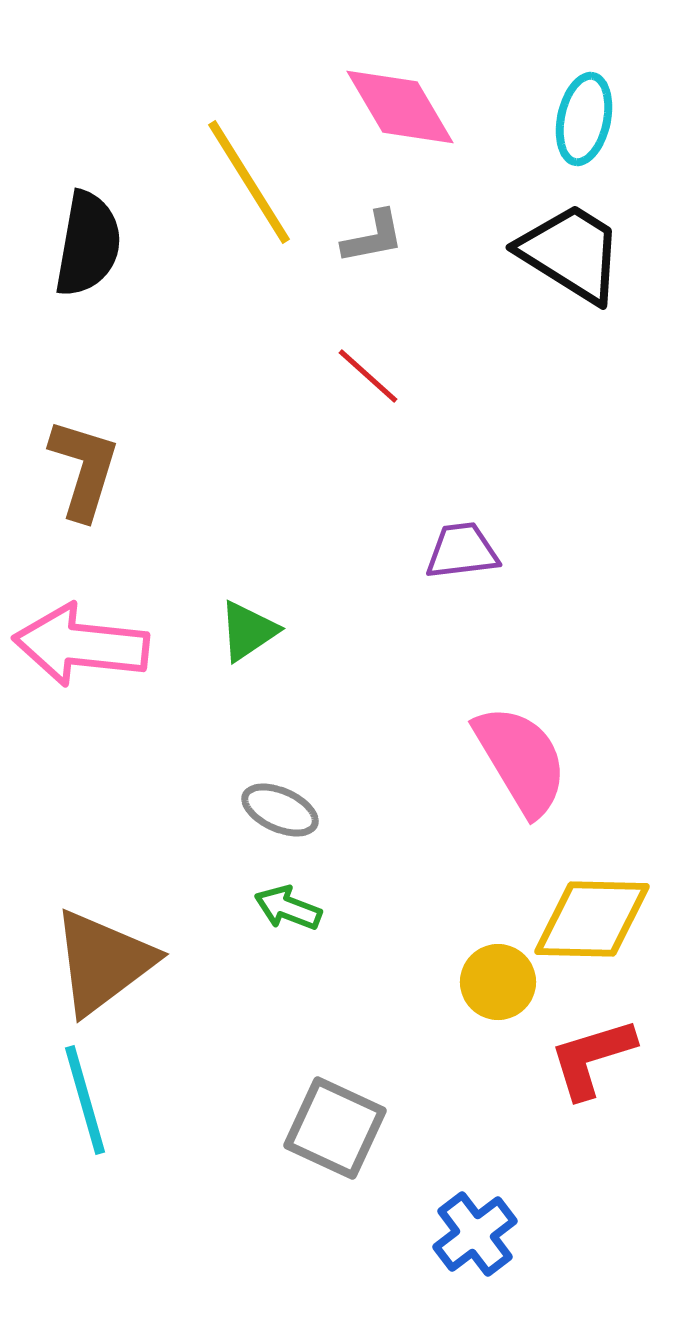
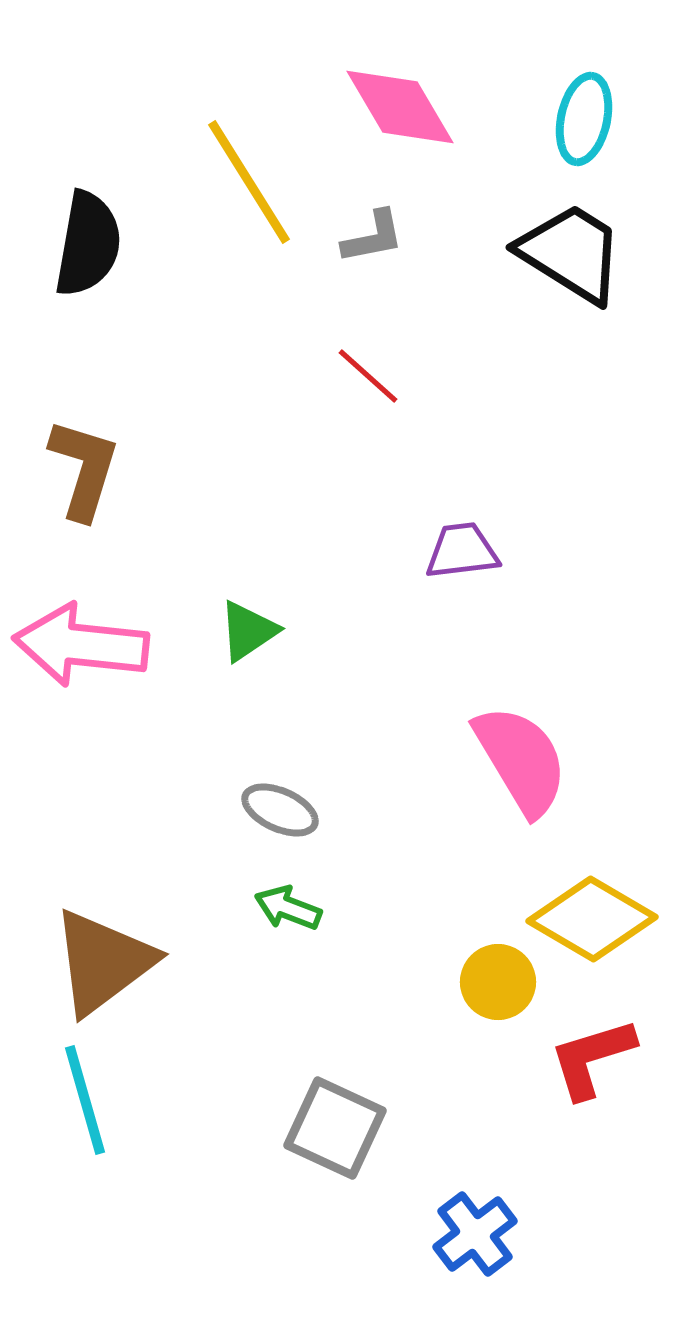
yellow diamond: rotated 29 degrees clockwise
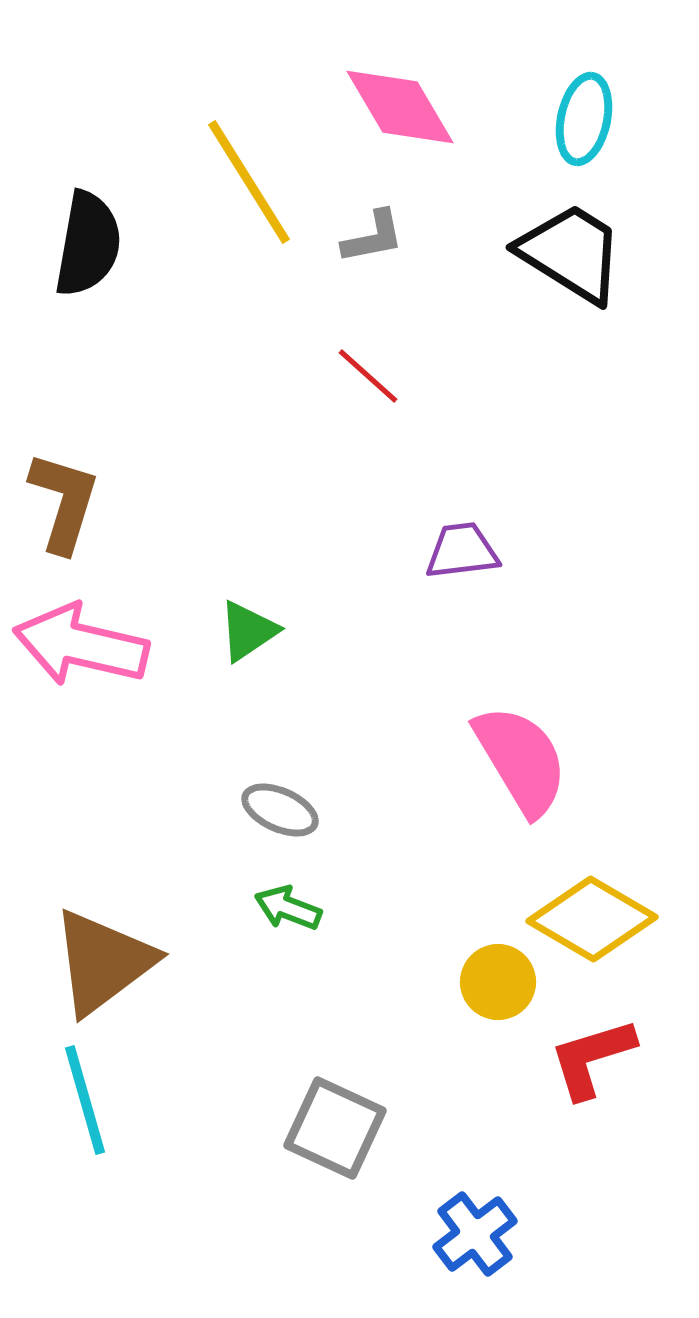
brown L-shape: moved 20 px left, 33 px down
pink arrow: rotated 7 degrees clockwise
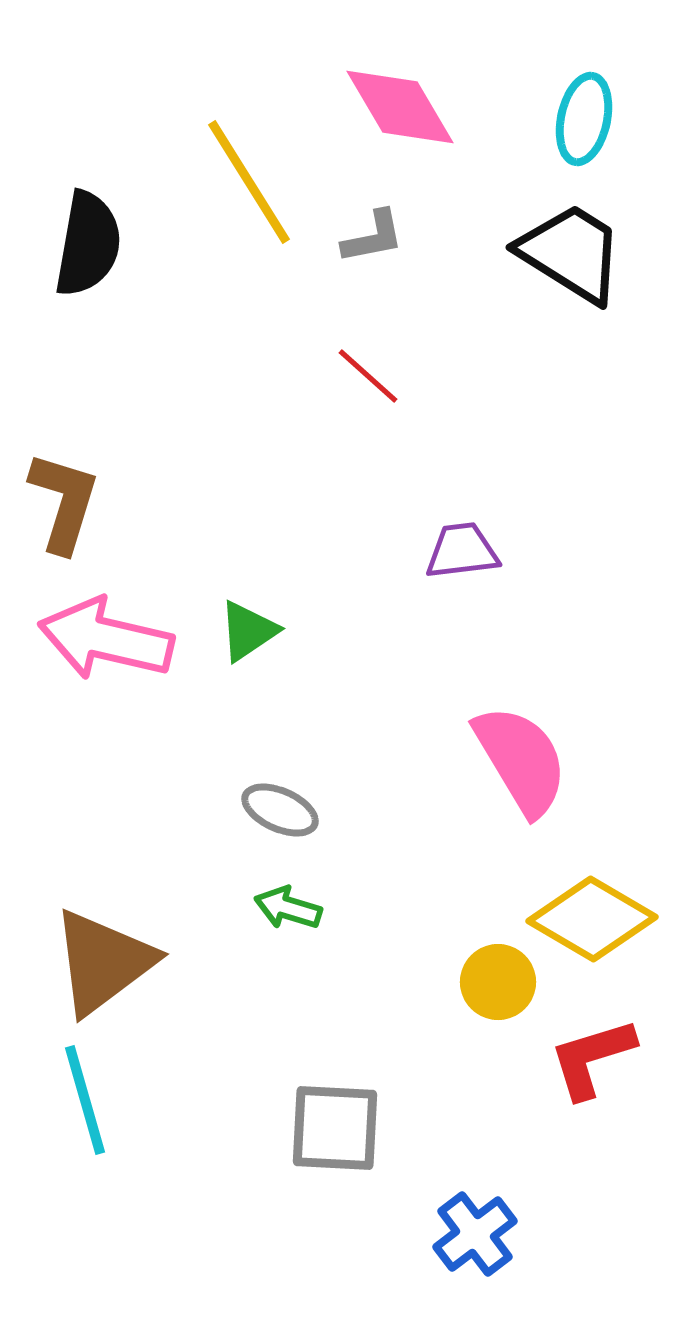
pink arrow: moved 25 px right, 6 px up
green arrow: rotated 4 degrees counterclockwise
gray square: rotated 22 degrees counterclockwise
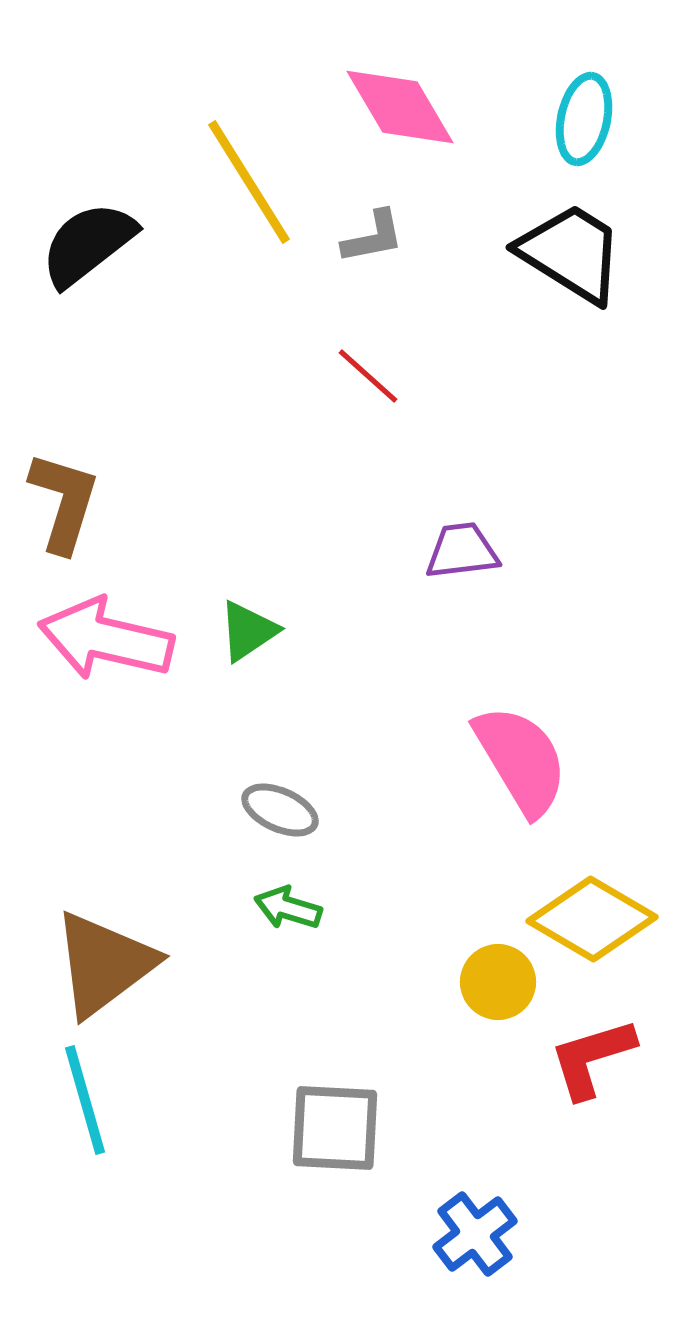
black semicircle: rotated 138 degrees counterclockwise
brown triangle: moved 1 px right, 2 px down
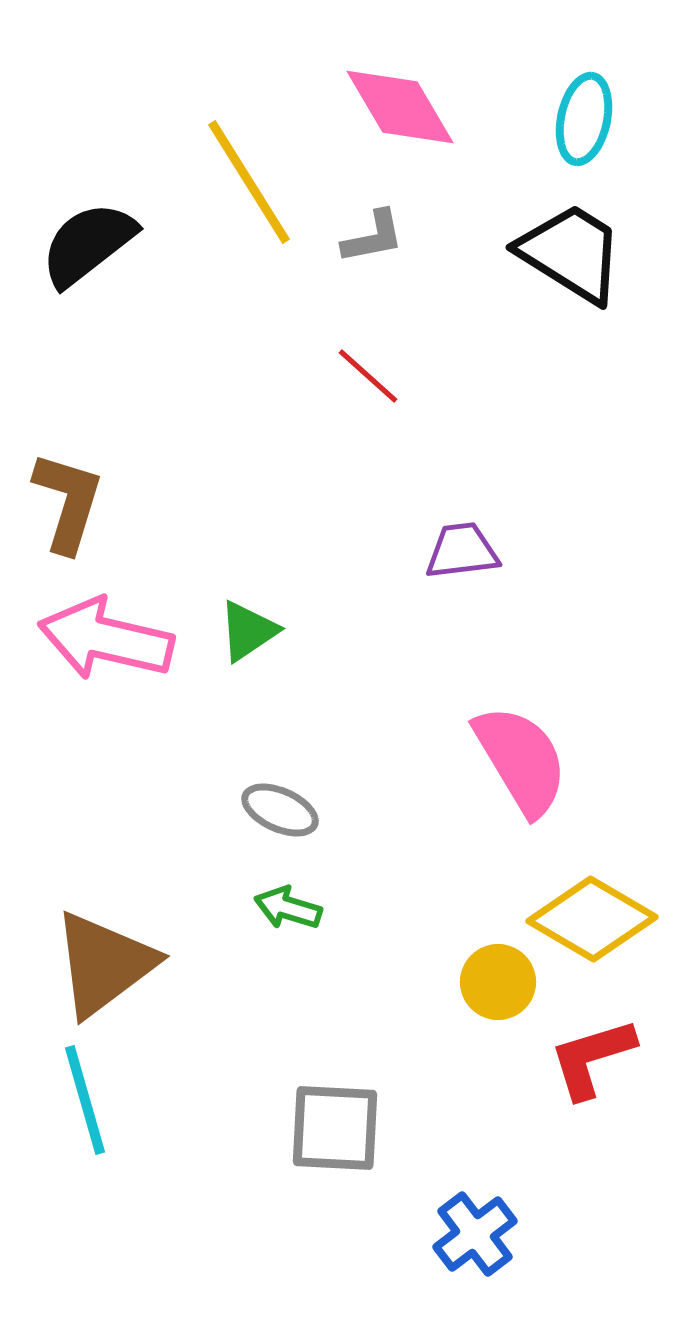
brown L-shape: moved 4 px right
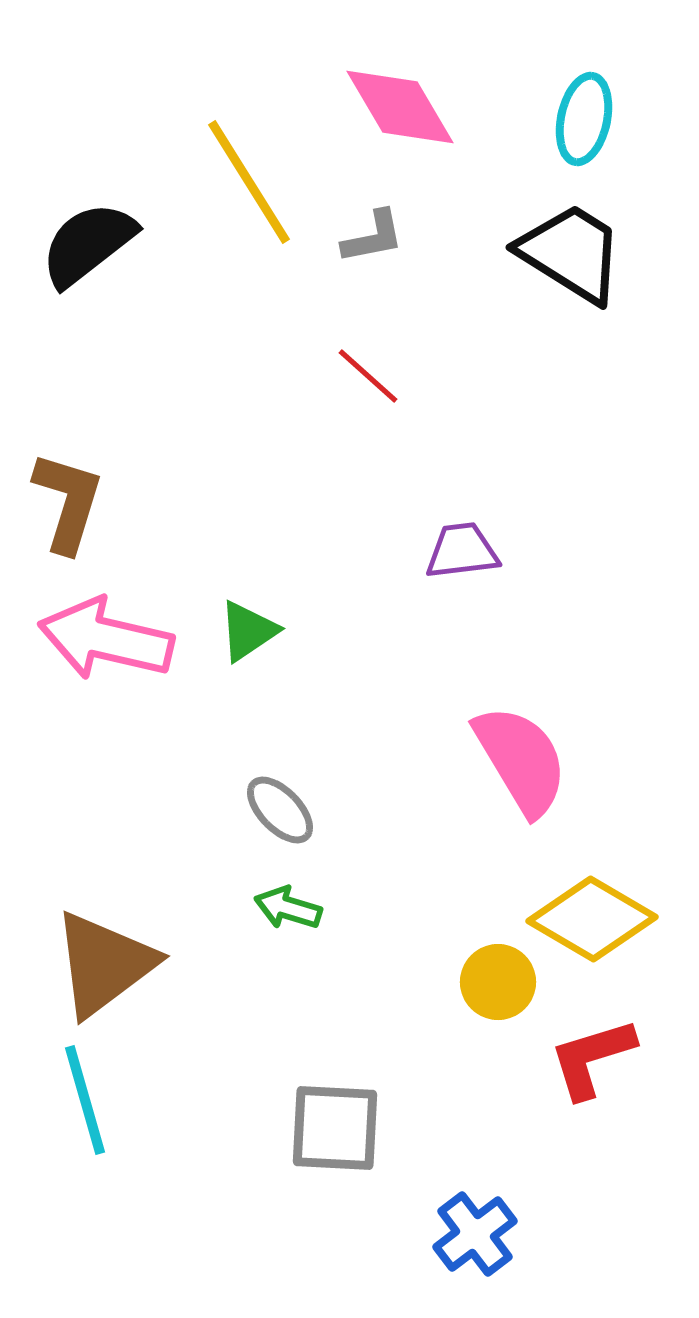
gray ellipse: rotated 22 degrees clockwise
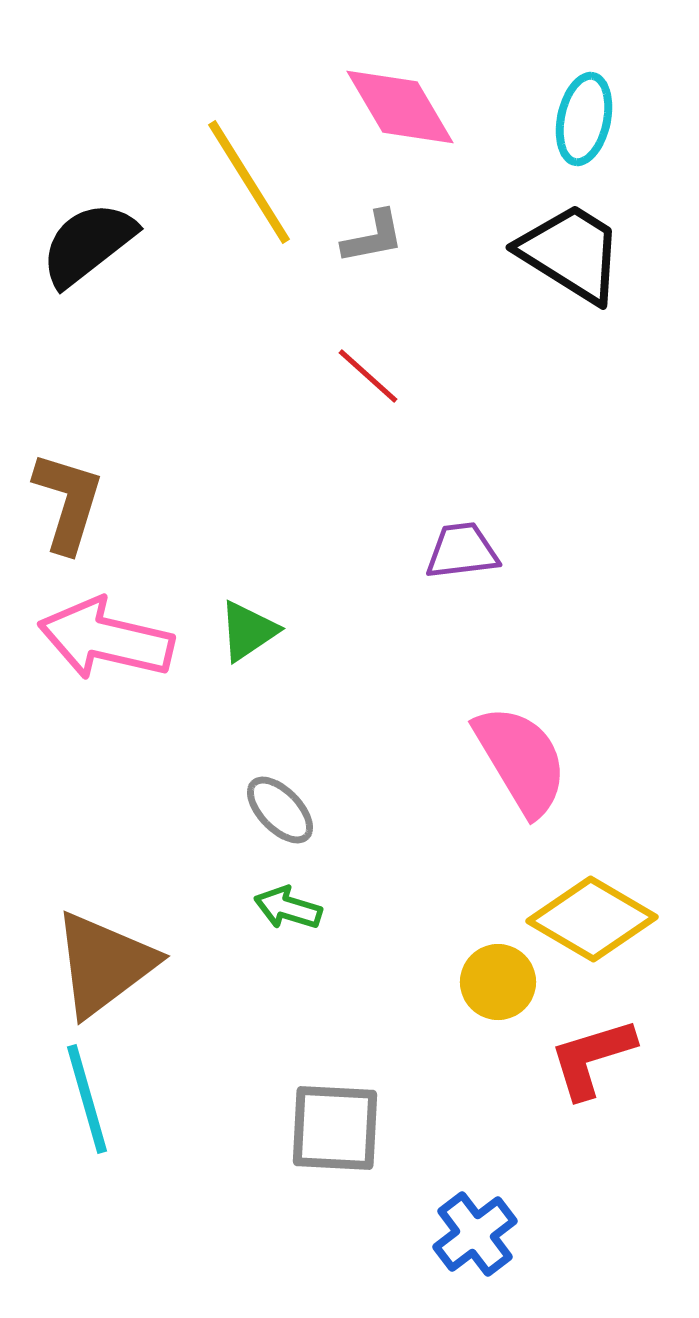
cyan line: moved 2 px right, 1 px up
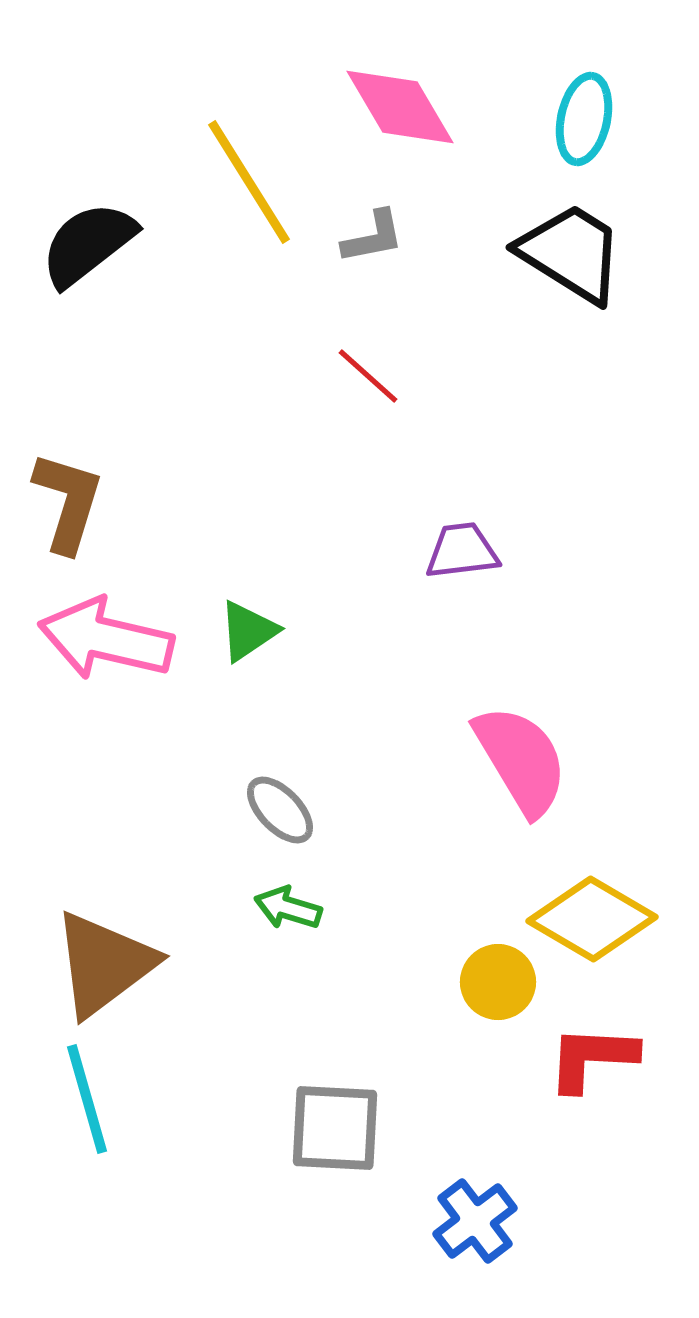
red L-shape: rotated 20 degrees clockwise
blue cross: moved 13 px up
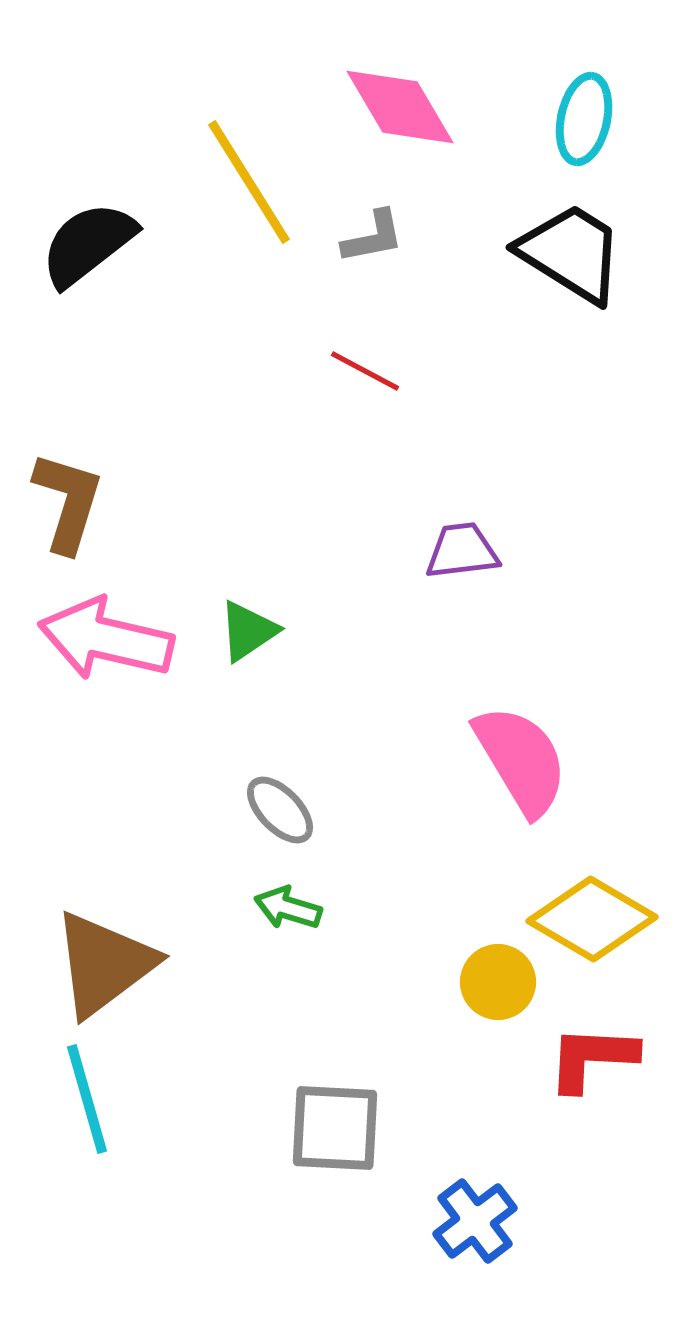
red line: moved 3 px left, 5 px up; rotated 14 degrees counterclockwise
